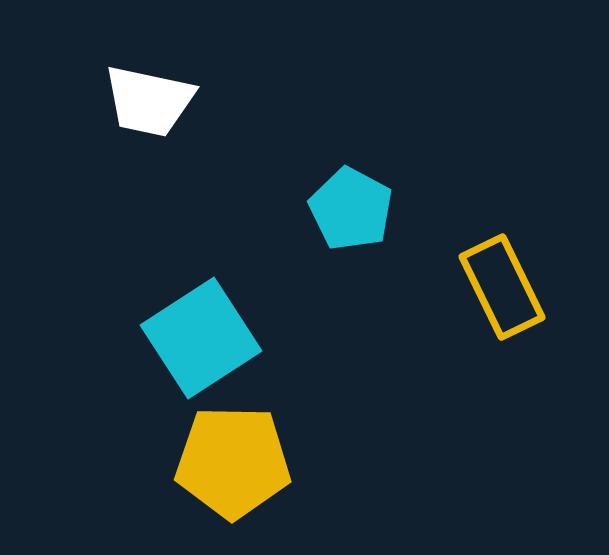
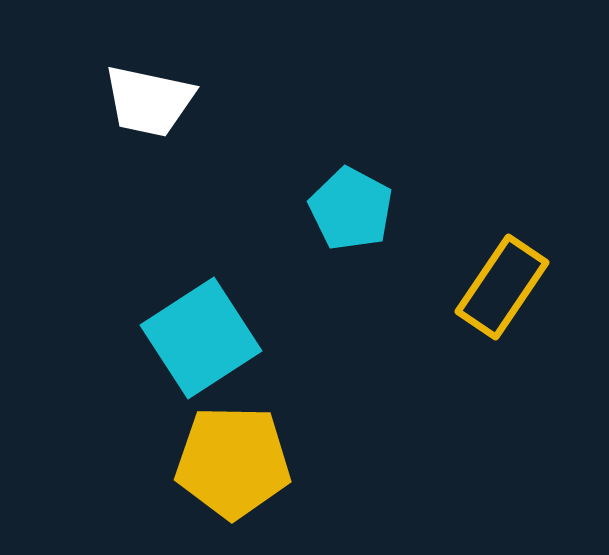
yellow rectangle: rotated 60 degrees clockwise
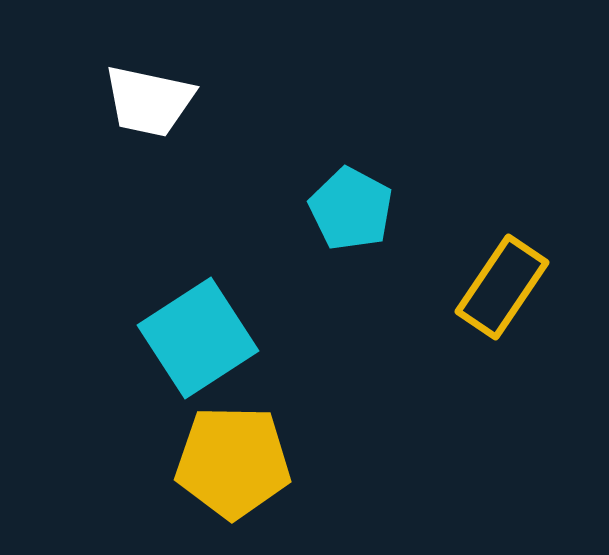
cyan square: moved 3 px left
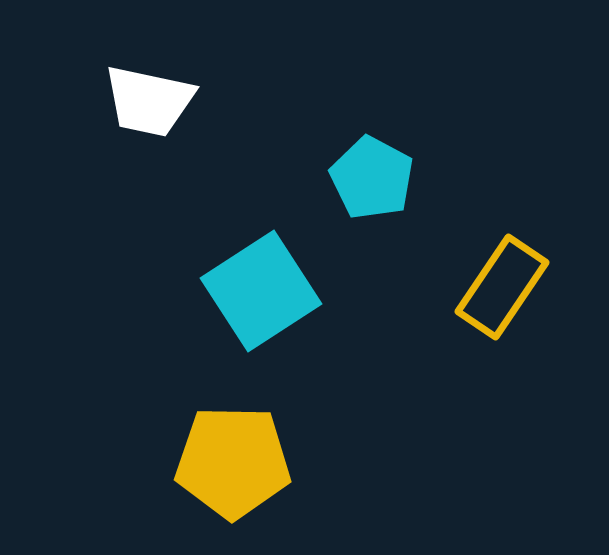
cyan pentagon: moved 21 px right, 31 px up
cyan square: moved 63 px right, 47 px up
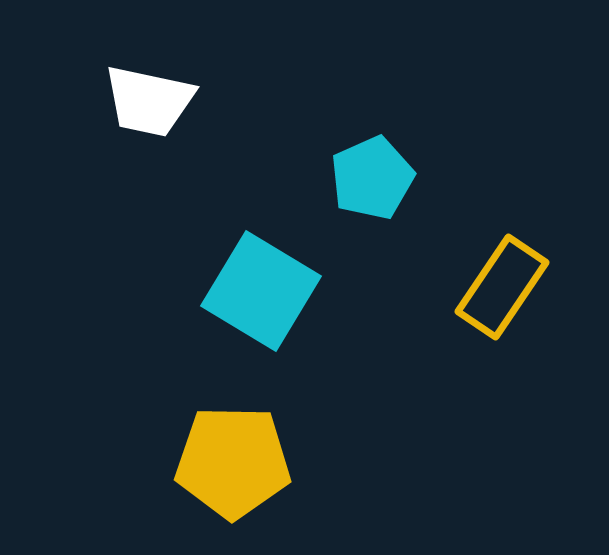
cyan pentagon: rotated 20 degrees clockwise
cyan square: rotated 26 degrees counterclockwise
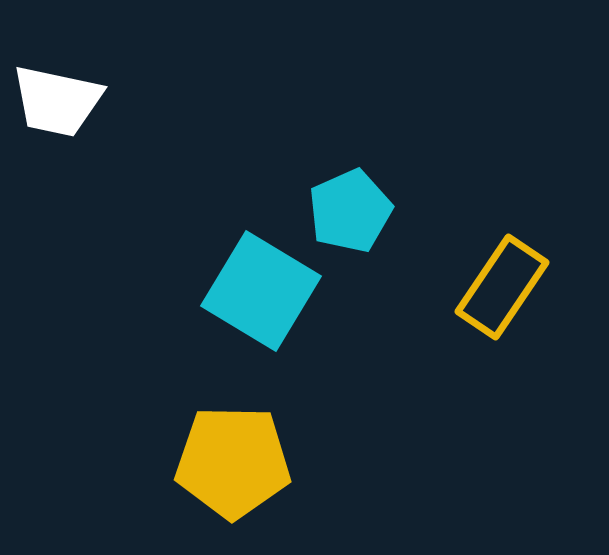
white trapezoid: moved 92 px left
cyan pentagon: moved 22 px left, 33 px down
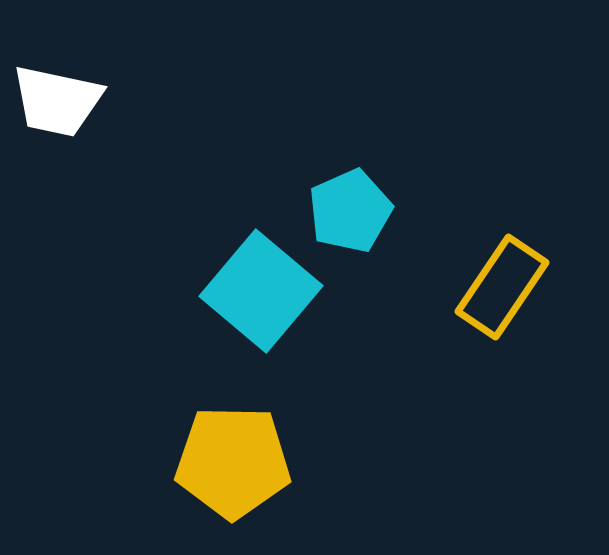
cyan square: rotated 9 degrees clockwise
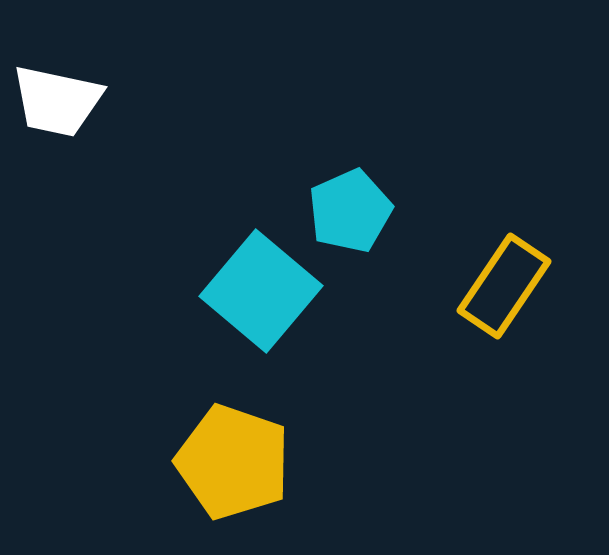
yellow rectangle: moved 2 px right, 1 px up
yellow pentagon: rotated 18 degrees clockwise
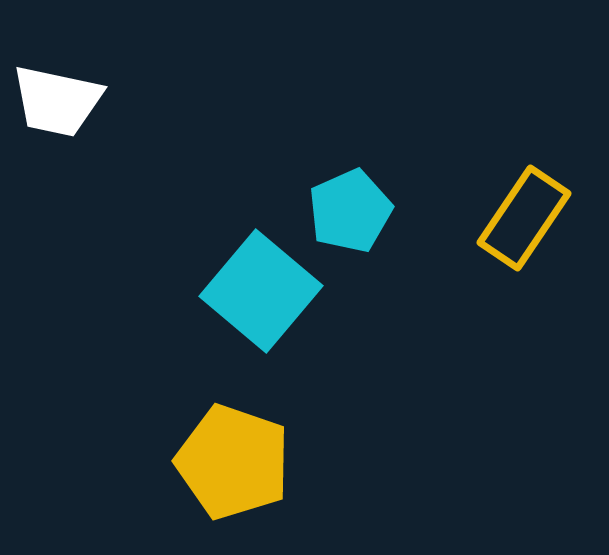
yellow rectangle: moved 20 px right, 68 px up
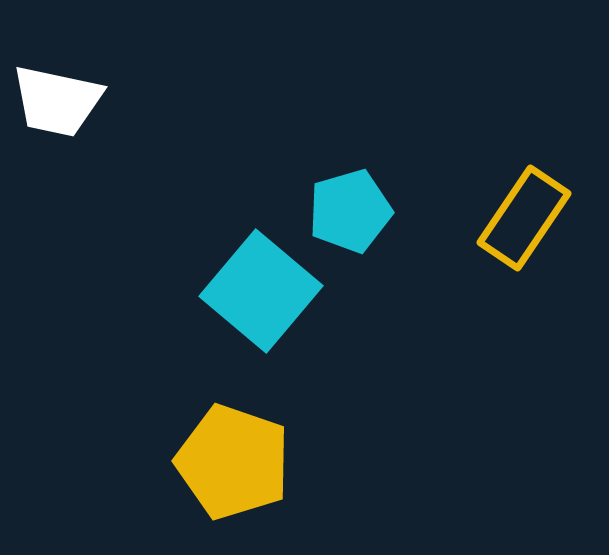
cyan pentagon: rotated 8 degrees clockwise
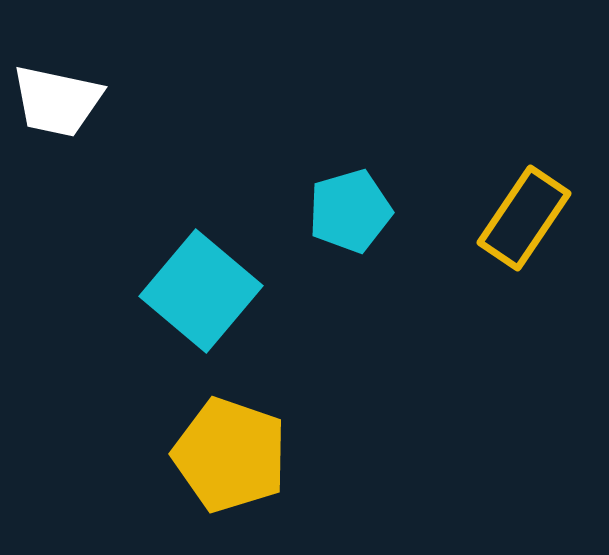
cyan square: moved 60 px left
yellow pentagon: moved 3 px left, 7 px up
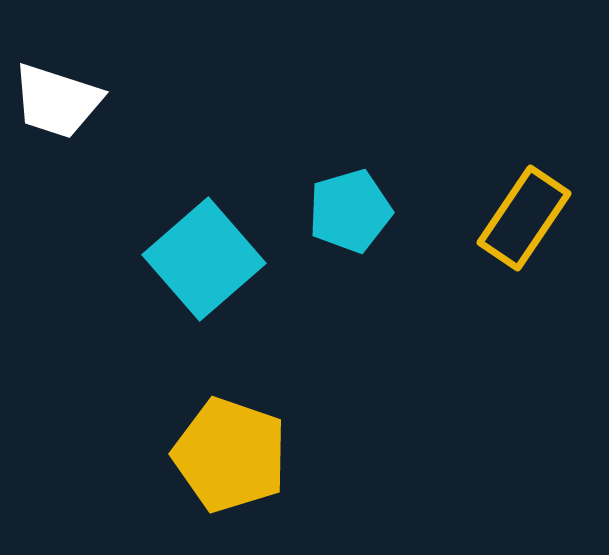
white trapezoid: rotated 6 degrees clockwise
cyan square: moved 3 px right, 32 px up; rotated 9 degrees clockwise
